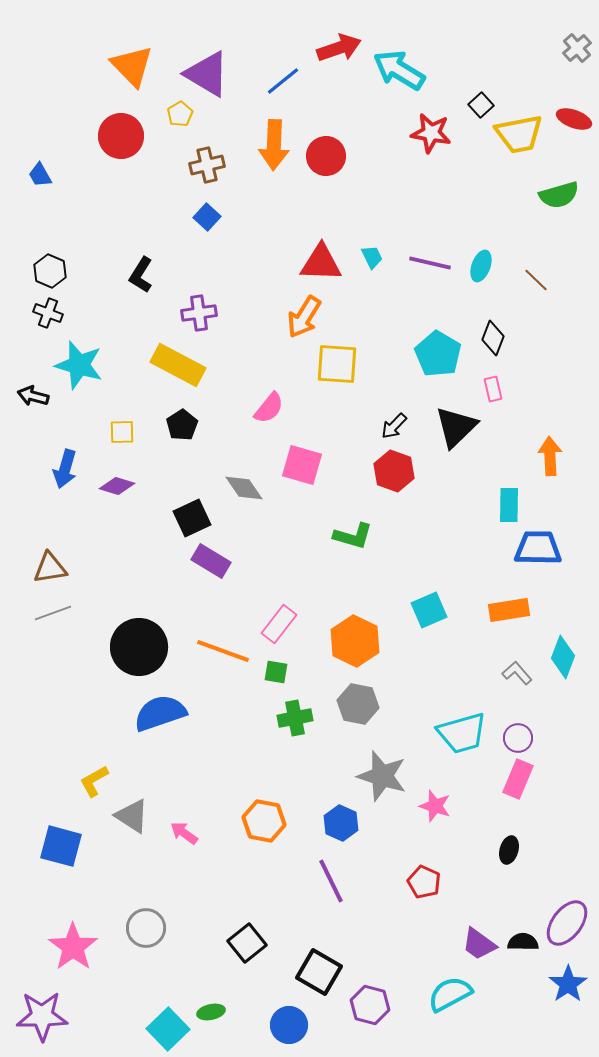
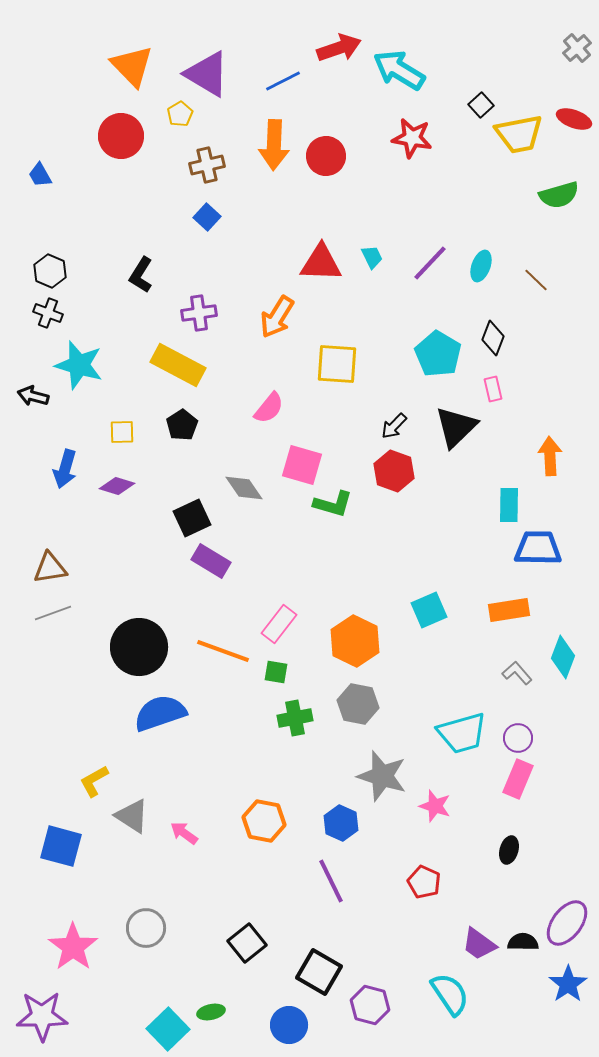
blue line at (283, 81): rotated 12 degrees clockwise
red star at (431, 133): moved 19 px left, 5 px down
purple line at (430, 263): rotated 60 degrees counterclockwise
orange arrow at (304, 317): moved 27 px left
green L-shape at (353, 536): moved 20 px left, 32 px up
cyan semicircle at (450, 994): rotated 84 degrees clockwise
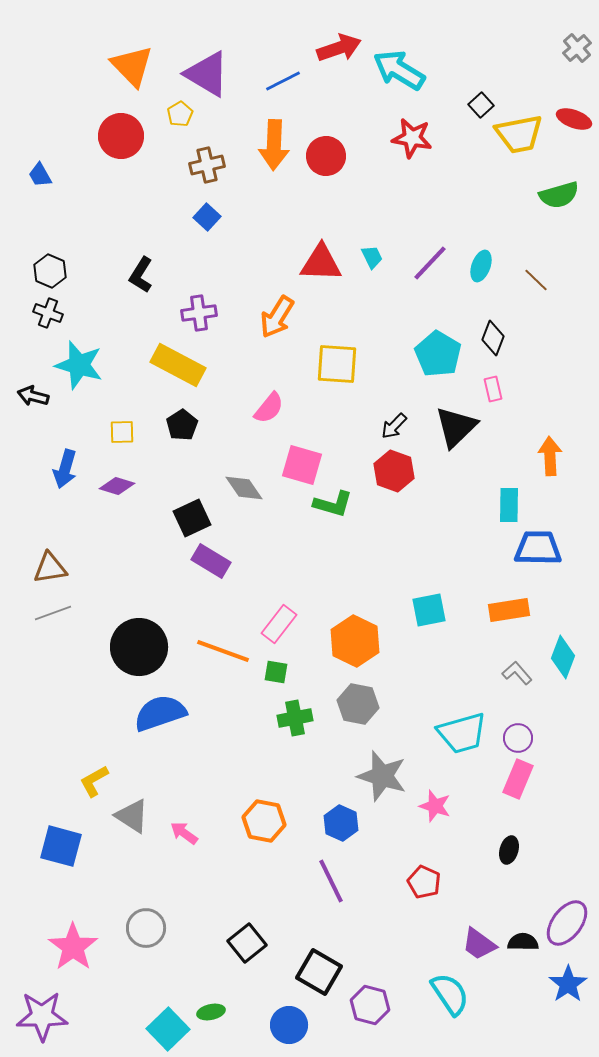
cyan square at (429, 610): rotated 12 degrees clockwise
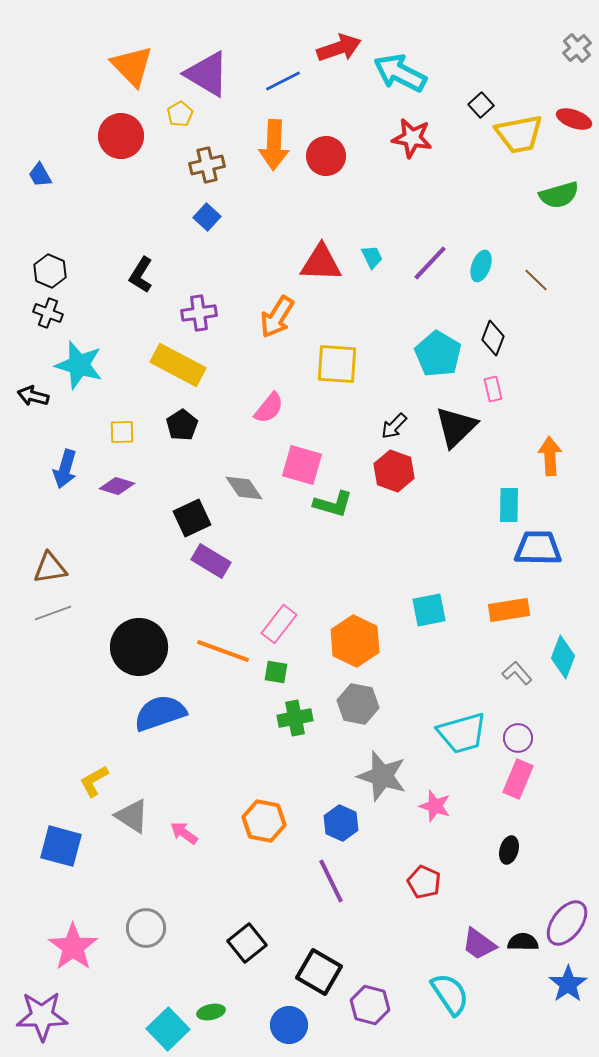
cyan arrow at (399, 70): moved 1 px right, 3 px down; rotated 4 degrees counterclockwise
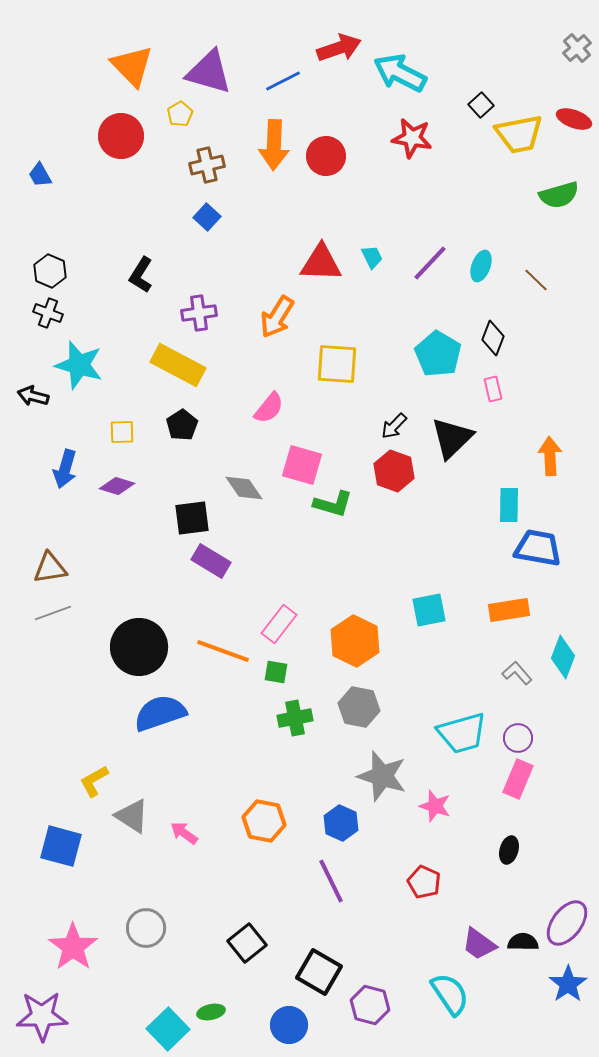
purple triangle at (207, 74): moved 2 px right, 2 px up; rotated 15 degrees counterclockwise
black triangle at (456, 427): moved 4 px left, 11 px down
black square at (192, 518): rotated 18 degrees clockwise
blue trapezoid at (538, 548): rotated 9 degrees clockwise
gray hexagon at (358, 704): moved 1 px right, 3 px down
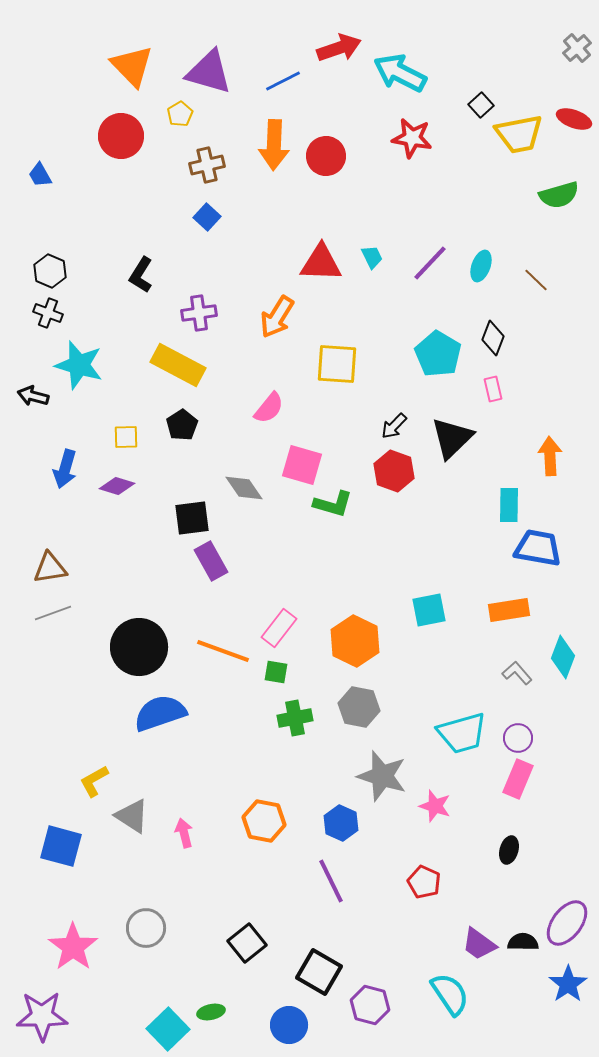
yellow square at (122, 432): moved 4 px right, 5 px down
purple rectangle at (211, 561): rotated 30 degrees clockwise
pink rectangle at (279, 624): moved 4 px down
pink arrow at (184, 833): rotated 40 degrees clockwise
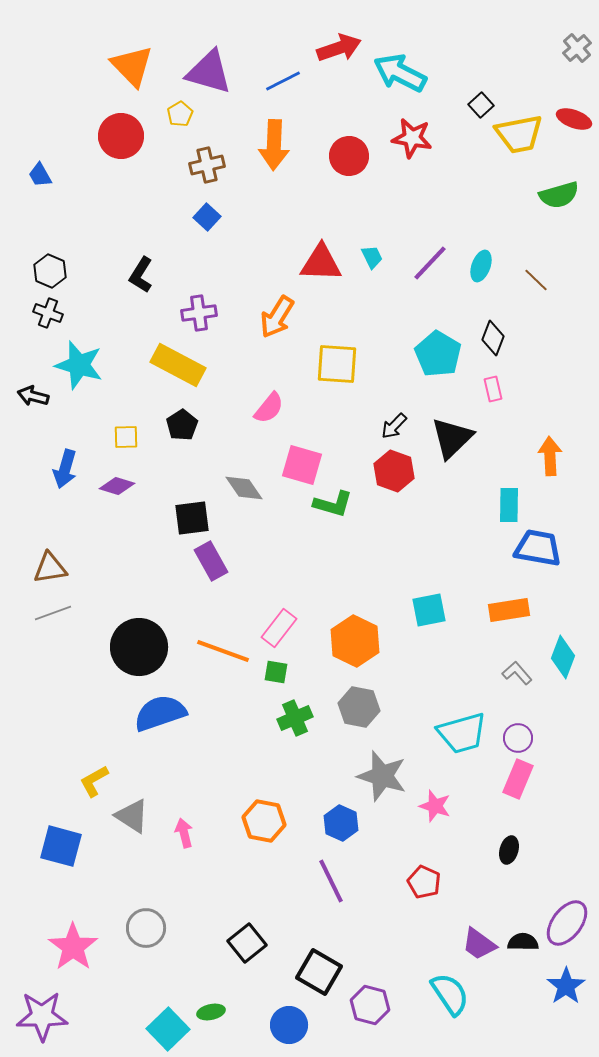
red circle at (326, 156): moved 23 px right
green cross at (295, 718): rotated 12 degrees counterclockwise
blue star at (568, 984): moved 2 px left, 2 px down
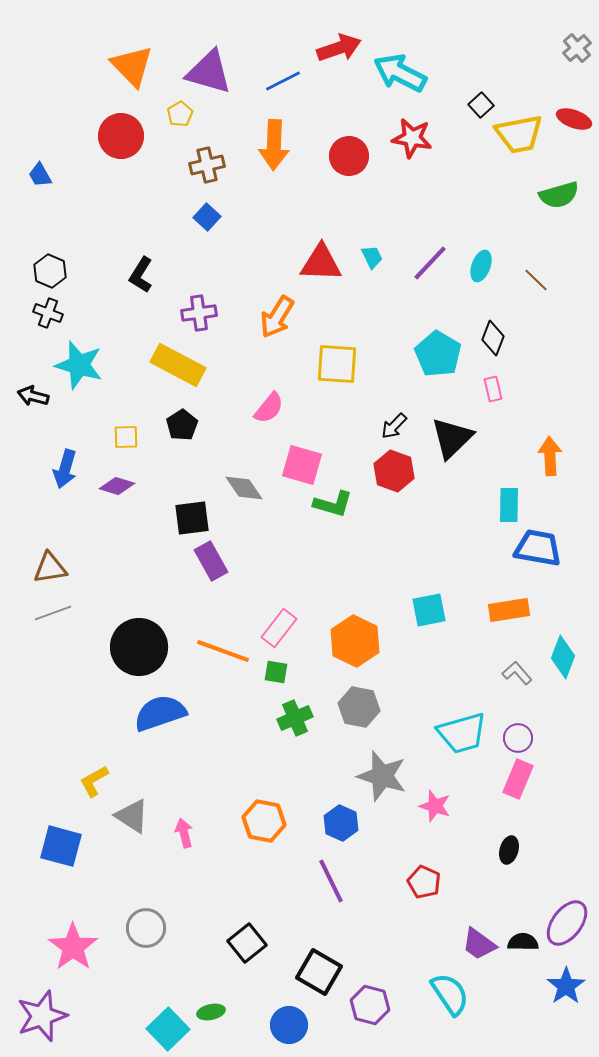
purple star at (42, 1016): rotated 18 degrees counterclockwise
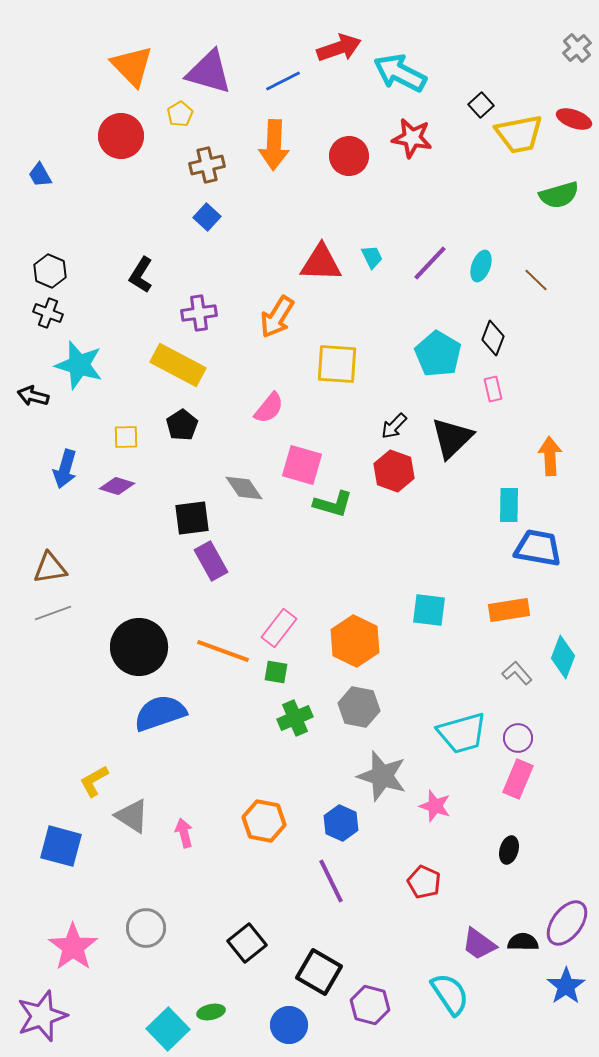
cyan square at (429, 610): rotated 18 degrees clockwise
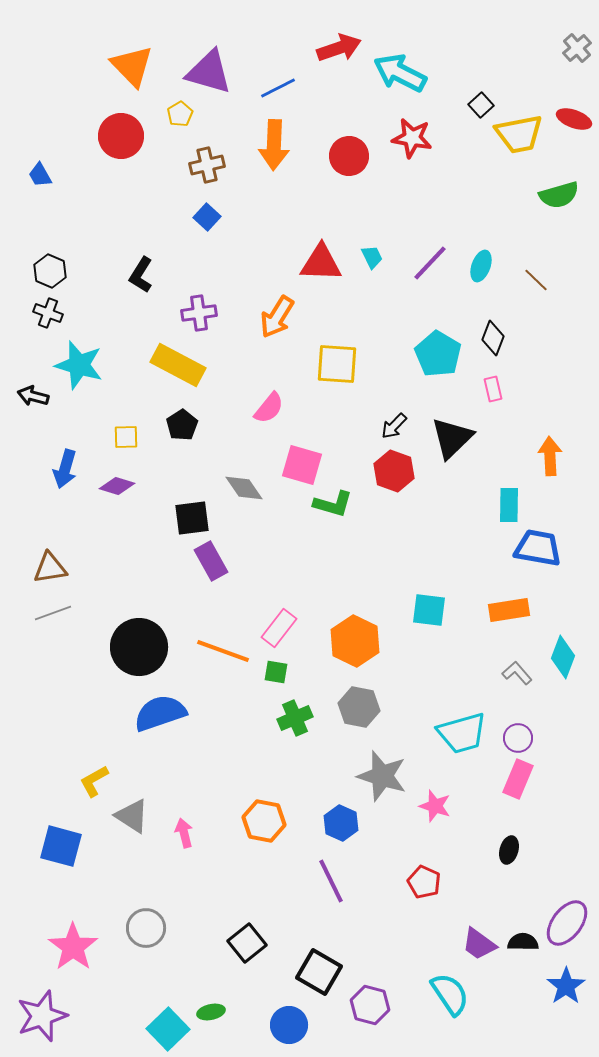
blue line at (283, 81): moved 5 px left, 7 px down
